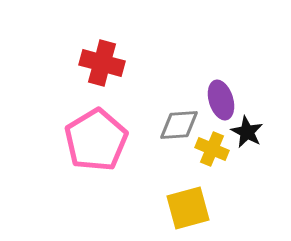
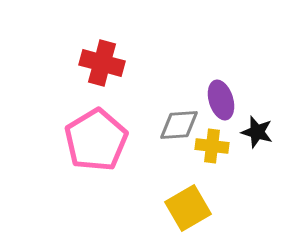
black star: moved 10 px right; rotated 12 degrees counterclockwise
yellow cross: moved 3 px up; rotated 16 degrees counterclockwise
yellow square: rotated 15 degrees counterclockwise
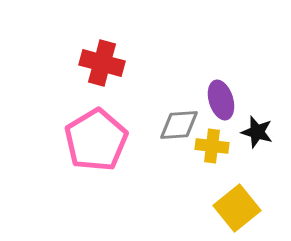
yellow square: moved 49 px right; rotated 9 degrees counterclockwise
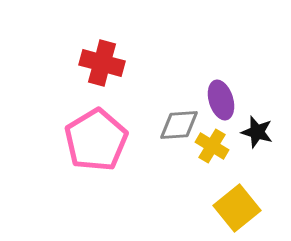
yellow cross: rotated 24 degrees clockwise
